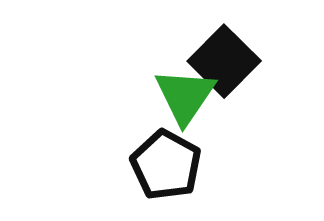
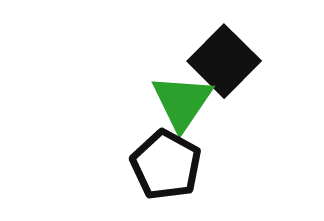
green triangle: moved 3 px left, 6 px down
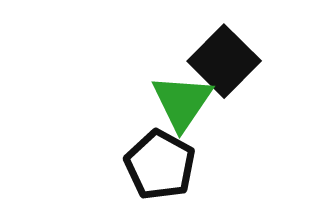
black pentagon: moved 6 px left
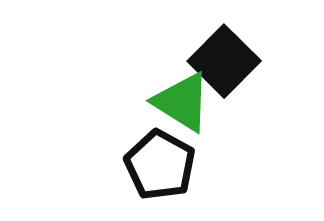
green triangle: rotated 32 degrees counterclockwise
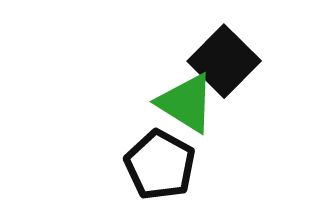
green triangle: moved 4 px right, 1 px down
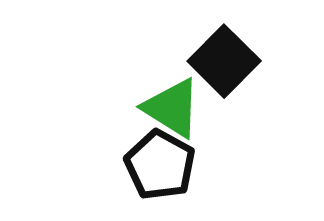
green triangle: moved 14 px left, 5 px down
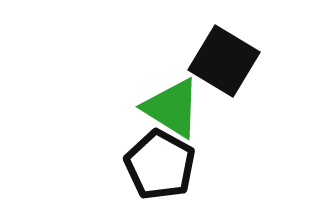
black square: rotated 14 degrees counterclockwise
